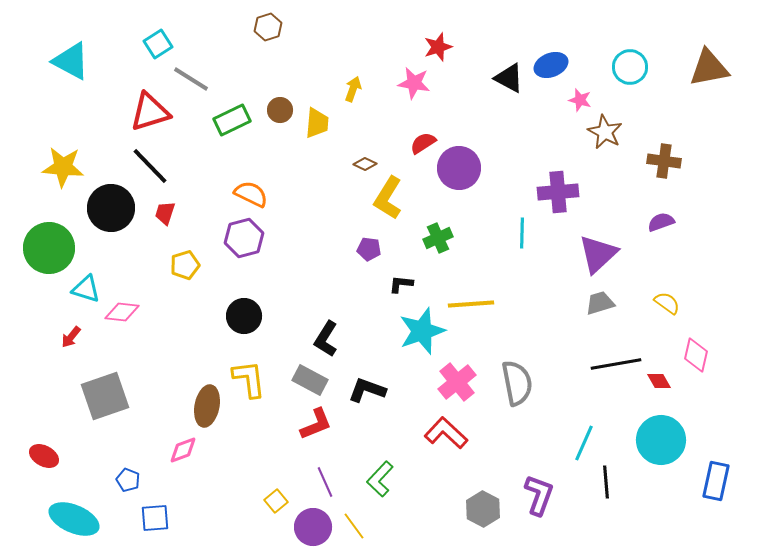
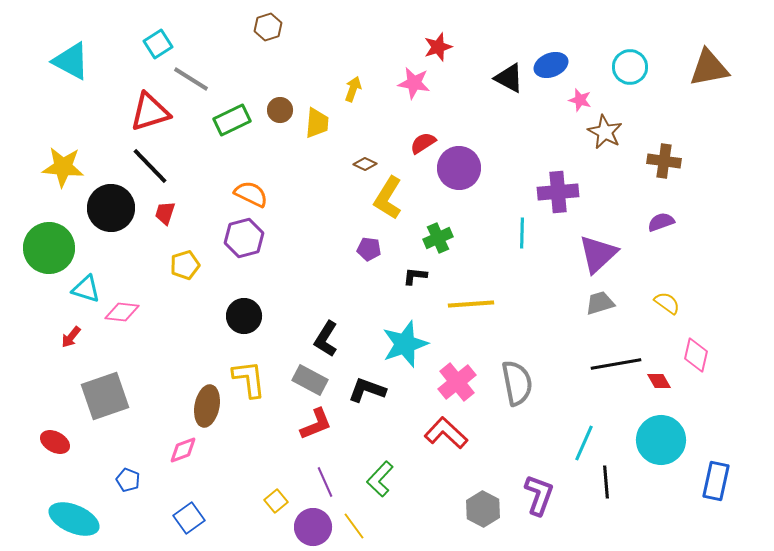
black L-shape at (401, 284): moved 14 px right, 8 px up
cyan star at (422, 331): moved 17 px left, 13 px down
red ellipse at (44, 456): moved 11 px right, 14 px up
blue square at (155, 518): moved 34 px right; rotated 32 degrees counterclockwise
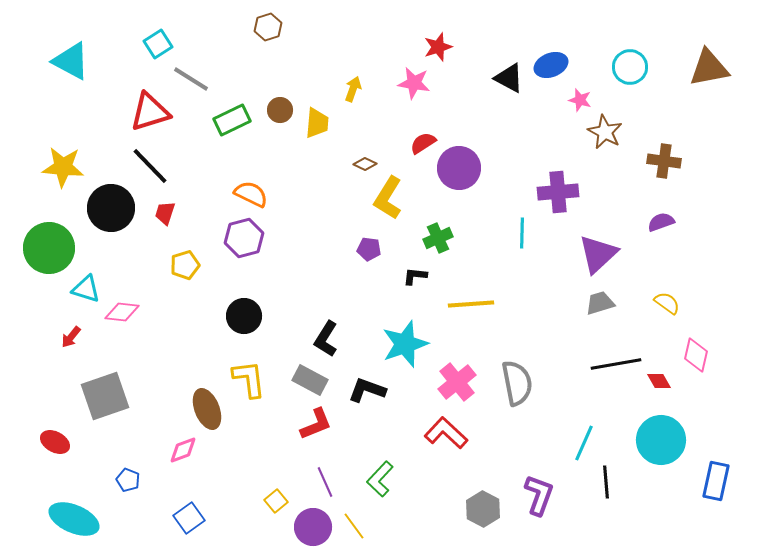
brown ellipse at (207, 406): moved 3 px down; rotated 33 degrees counterclockwise
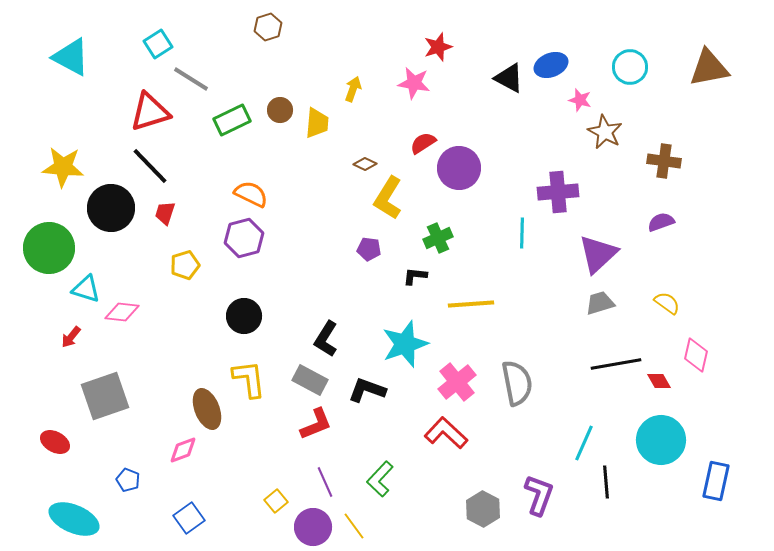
cyan triangle at (71, 61): moved 4 px up
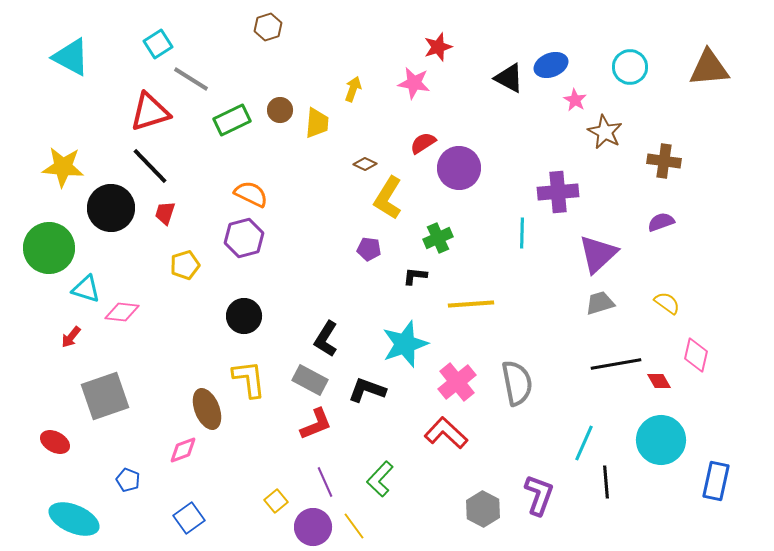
brown triangle at (709, 68): rotated 6 degrees clockwise
pink star at (580, 100): moved 5 px left; rotated 15 degrees clockwise
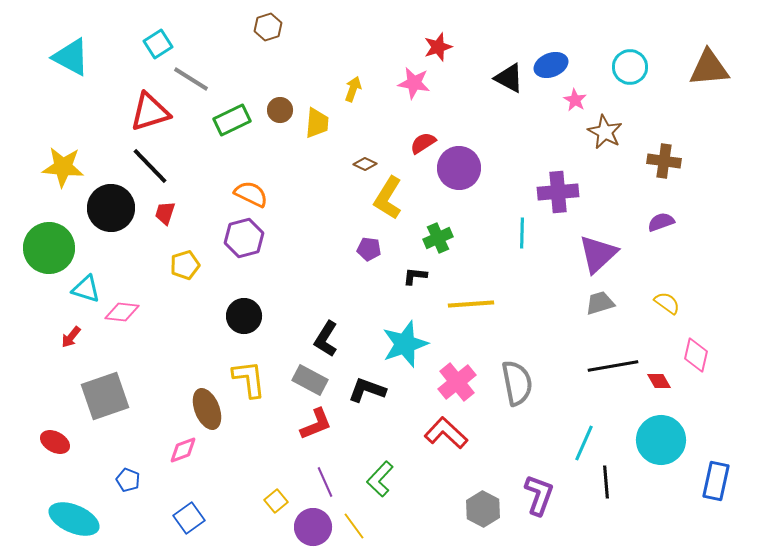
black line at (616, 364): moved 3 px left, 2 px down
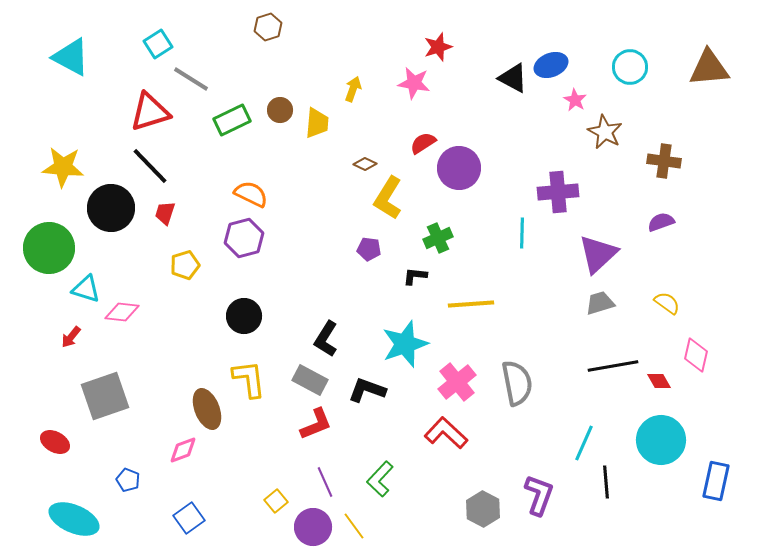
black triangle at (509, 78): moved 4 px right
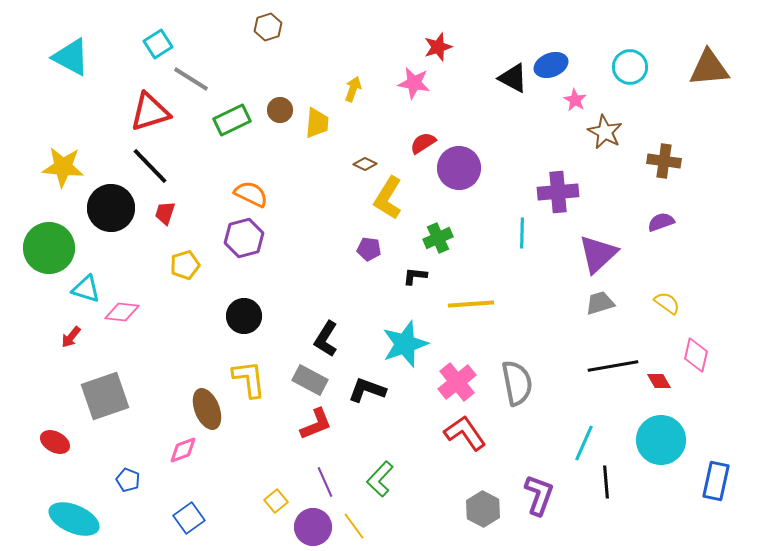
red L-shape at (446, 433): moved 19 px right; rotated 12 degrees clockwise
